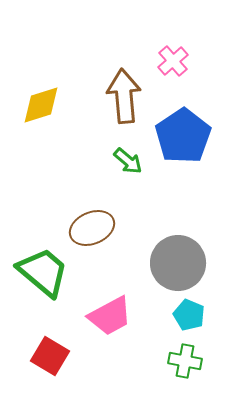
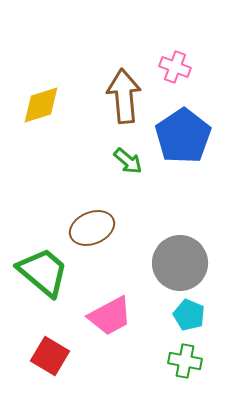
pink cross: moved 2 px right, 6 px down; rotated 28 degrees counterclockwise
gray circle: moved 2 px right
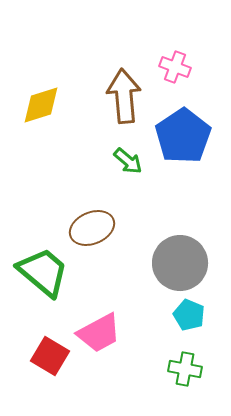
pink trapezoid: moved 11 px left, 17 px down
green cross: moved 8 px down
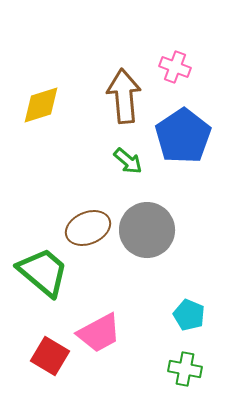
brown ellipse: moved 4 px left
gray circle: moved 33 px left, 33 px up
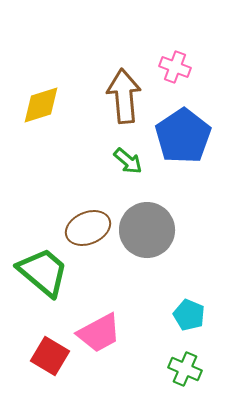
green cross: rotated 12 degrees clockwise
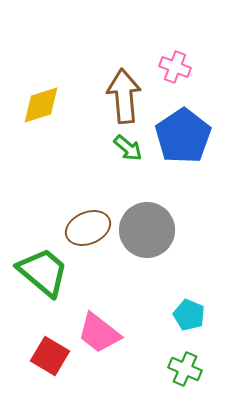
green arrow: moved 13 px up
pink trapezoid: rotated 66 degrees clockwise
